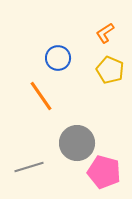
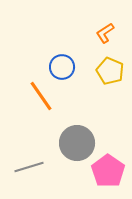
blue circle: moved 4 px right, 9 px down
yellow pentagon: moved 1 px down
pink pentagon: moved 4 px right, 1 px up; rotated 20 degrees clockwise
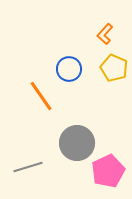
orange L-shape: moved 1 px down; rotated 15 degrees counterclockwise
blue circle: moved 7 px right, 2 px down
yellow pentagon: moved 4 px right, 3 px up
gray line: moved 1 px left
pink pentagon: rotated 12 degrees clockwise
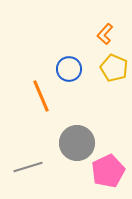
orange line: rotated 12 degrees clockwise
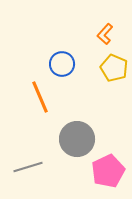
blue circle: moved 7 px left, 5 px up
orange line: moved 1 px left, 1 px down
gray circle: moved 4 px up
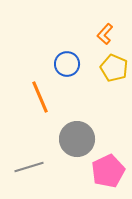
blue circle: moved 5 px right
gray line: moved 1 px right
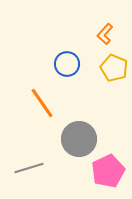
orange line: moved 2 px right, 6 px down; rotated 12 degrees counterclockwise
gray circle: moved 2 px right
gray line: moved 1 px down
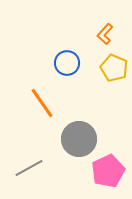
blue circle: moved 1 px up
gray line: rotated 12 degrees counterclockwise
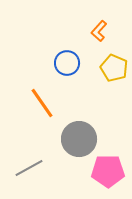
orange L-shape: moved 6 px left, 3 px up
pink pentagon: rotated 24 degrees clockwise
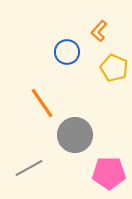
blue circle: moved 11 px up
gray circle: moved 4 px left, 4 px up
pink pentagon: moved 1 px right, 2 px down
